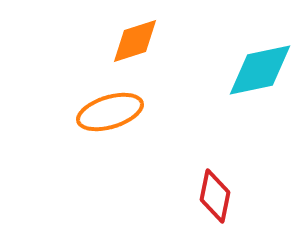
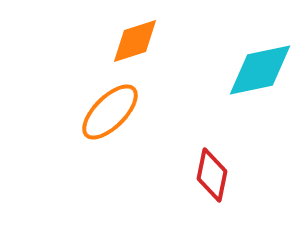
orange ellipse: rotated 28 degrees counterclockwise
red diamond: moved 3 px left, 21 px up
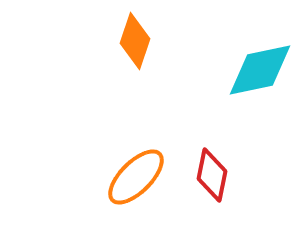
orange diamond: rotated 54 degrees counterclockwise
orange ellipse: moved 26 px right, 65 px down
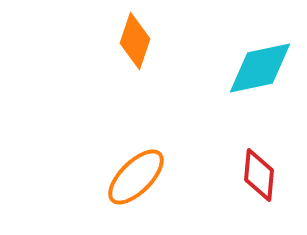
cyan diamond: moved 2 px up
red diamond: moved 47 px right; rotated 6 degrees counterclockwise
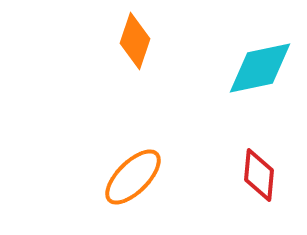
orange ellipse: moved 3 px left
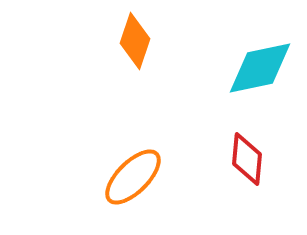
red diamond: moved 12 px left, 16 px up
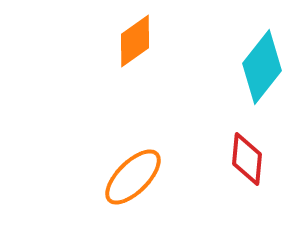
orange diamond: rotated 36 degrees clockwise
cyan diamond: moved 2 px right, 1 px up; rotated 40 degrees counterclockwise
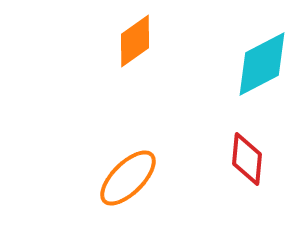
cyan diamond: moved 3 px up; rotated 24 degrees clockwise
orange ellipse: moved 5 px left, 1 px down
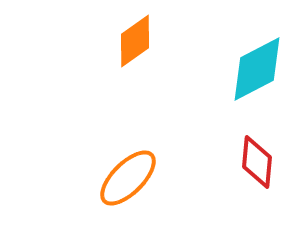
cyan diamond: moved 5 px left, 5 px down
red diamond: moved 10 px right, 3 px down
